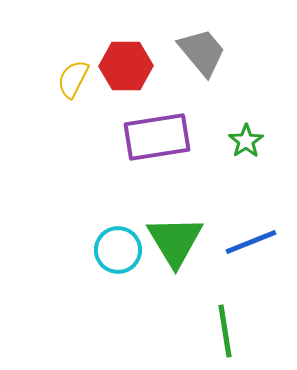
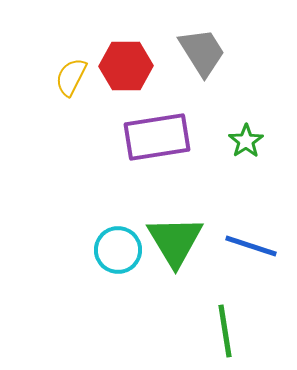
gray trapezoid: rotated 8 degrees clockwise
yellow semicircle: moved 2 px left, 2 px up
blue line: moved 4 px down; rotated 40 degrees clockwise
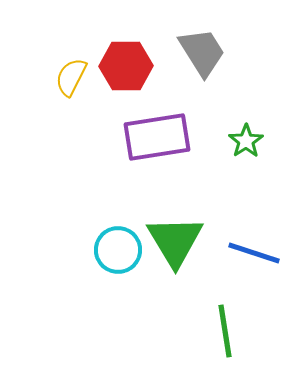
blue line: moved 3 px right, 7 px down
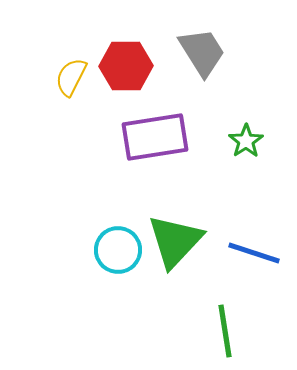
purple rectangle: moved 2 px left
green triangle: rotated 14 degrees clockwise
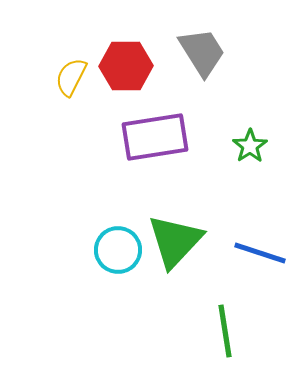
green star: moved 4 px right, 5 px down
blue line: moved 6 px right
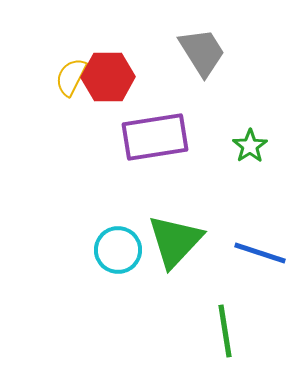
red hexagon: moved 18 px left, 11 px down
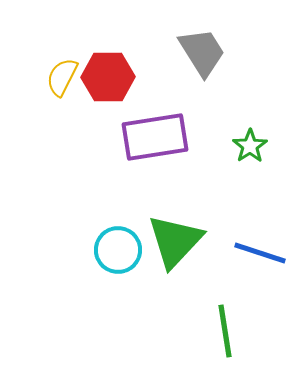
yellow semicircle: moved 9 px left
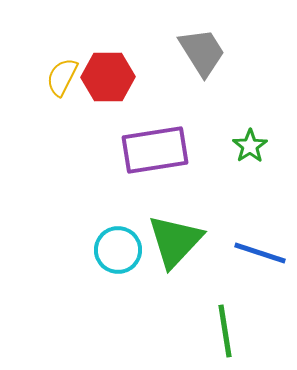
purple rectangle: moved 13 px down
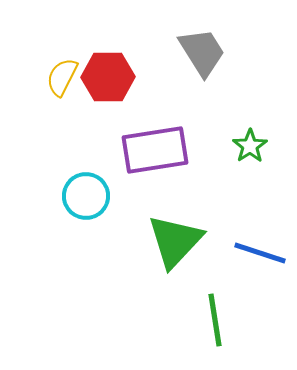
cyan circle: moved 32 px left, 54 px up
green line: moved 10 px left, 11 px up
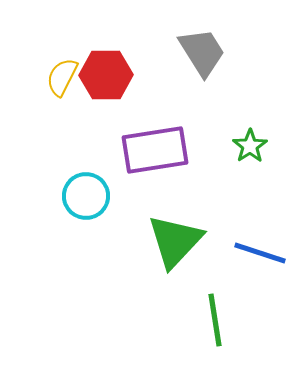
red hexagon: moved 2 px left, 2 px up
